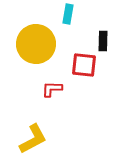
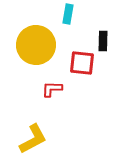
yellow circle: moved 1 px down
red square: moved 2 px left, 2 px up
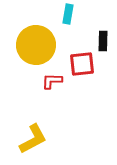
red square: moved 1 px down; rotated 12 degrees counterclockwise
red L-shape: moved 8 px up
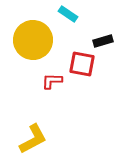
cyan rectangle: rotated 66 degrees counterclockwise
black rectangle: rotated 72 degrees clockwise
yellow circle: moved 3 px left, 5 px up
red square: rotated 16 degrees clockwise
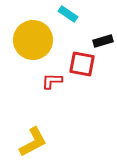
yellow L-shape: moved 3 px down
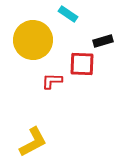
red square: rotated 8 degrees counterclockwise
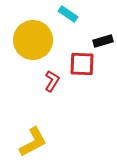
red L-shape: rotated 120 degrees clockwise
